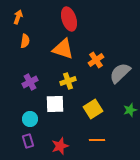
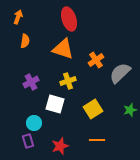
purple cross: moved 1 px right
white square: rotated 18 degrees clockwise
cyan circle: moved 4 px right, 4 px down
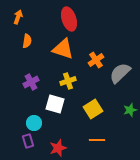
orange semicircle: moved 2 px right
red star: moved 2 px left, 2 px down
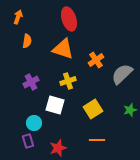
gray semicircle: moved 2 px right, 1 px down
white square: moved 1 px down
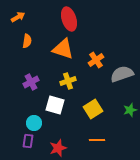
orange arrow: rotated 40 degrees clockwise
gray semicircle: rotated 25 degrees clockwise
purple rectangle: rotated 24 degrees clockwise
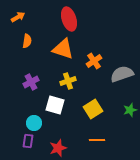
orange cross: moved 2 px left, 1 px down
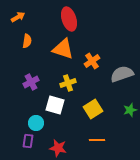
orange cross: moved 2 px left
yellow cross: moved 2 px down
cyan circle: moved 2 px right
red star: rotated 30 degrees clockwise
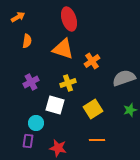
gray semicircle: moved 2 px right, 4 px down
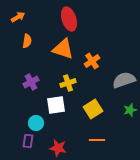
gray semicircle: moved 2 px down
white square: moved 1 px right; rotated 24 degrees counterclockwise
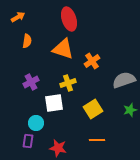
white square: moved 2 px left, 2 px up
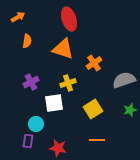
orange cross: moved 2 px right, 2 px down
cyan circle: moved 1 px down
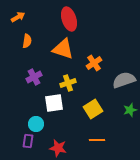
purple cross: moved 3 px right, 5 px up
